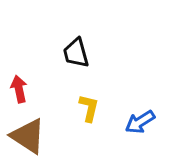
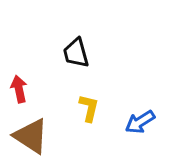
brown triangle: moved 3 px right
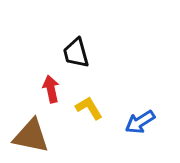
red arrow: moved 32 px right
yellow L-shape: rotated 44 degrees counterclockwise
brown triangle: rotated 21 degrees counterclockwise
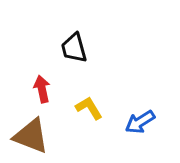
black trapezoid: moved 2 px left, 5 px up
red arrow: moved 9 px left
brown triangle: rotated 9 degrees clockwise
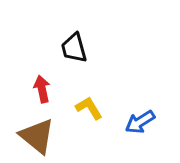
brown triangle: moved 6 px right; rotated 18 degrees clockwise
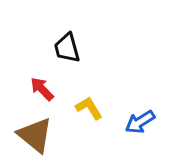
black trapezoid: moved 7 px left
red arrow: rotated 32 degrees counterclockwise
brown triangle: moved 2 px left, 1 px up
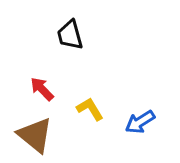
black trapezoid: moved 3 px right, 13 px up
yellow L-shape: moved 1 px right, 1 px down
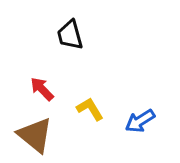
blue arrow: moved 1 px up
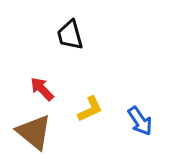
yellow L-shape: rotated 96 degrees clockwise
blue arrow: rotated 92 degrees counterclockwise
brown triangle: moved 1 px left, 3 px up
